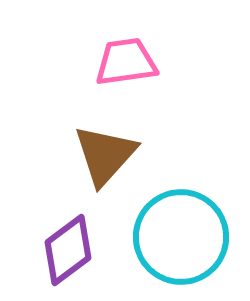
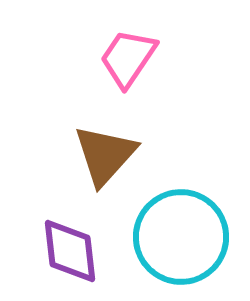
pink trapezoid: moved 2 px right, 4 px up; rotated 48 degrees counterclockwise
purple diamond: moved 2 px right, 1 px down; rotated 60 degrees counterclockwise
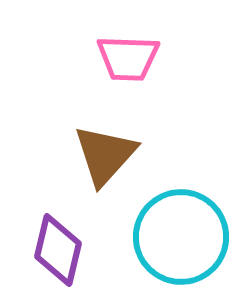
pink trapezoid: rotated 122 degrees counterclockwise
purple diamond: moved 12 px left, 1 px up; rotated 20 degrees clockwise
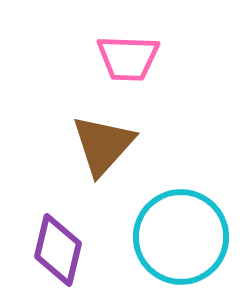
brown triangle: moved 2 px left, 10 px up
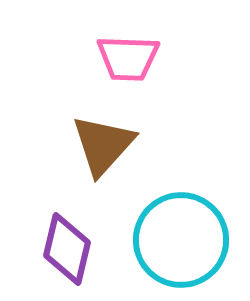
cyan circle: moved 3 px down
purple diamond: moved 9 px right, 1 px up
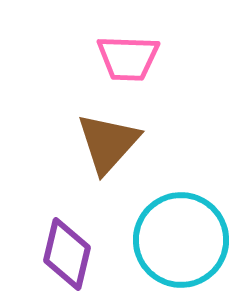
brown triangle: moved 5 px right, 2 px up
purple diamond: moved 5 px down
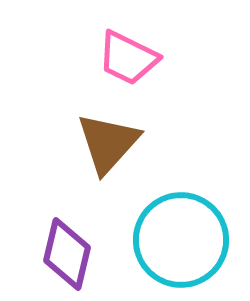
pink trapezoid: rotated 24 degrees clockwise
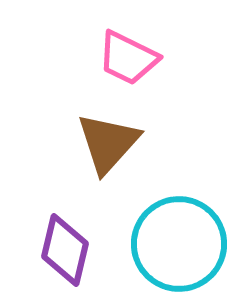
cyan circle: moved 2 px left, 4 px down
purple diamond: moved 2 px left, 4 px up
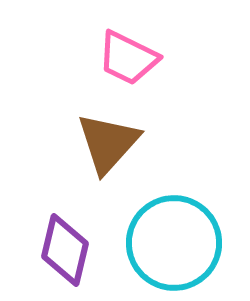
cyan circle: moved 5 px left, 1 px up
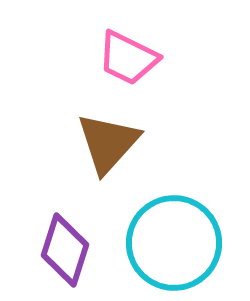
purple diamond: rotated 4 degrees clockwise
